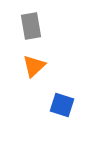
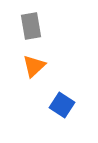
blue square: rotated 15 degrees clockwise
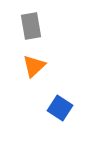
blue square: moved 2 px left, 3 px down
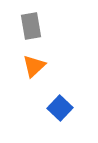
blue square: rotated 10 degrees clockwise
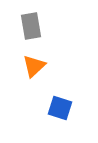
blue square: rotated 25 degrees counterclockwise
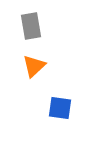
blue square: rotated 10 degrees counterclockwise
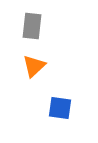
gray rectangle: moved 1 px right; rotated 16 degrees clockwise
